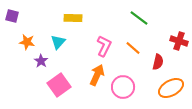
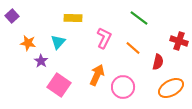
purple square: rotated 32 degrees clockwise
orange star: moved 1 px right, 1 px down
pink L-shape: moved 8 px up
pink square: rotated 20 degrees counterclockwise
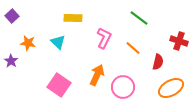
cyan triangle: rotated 28 degrees counterclockwise
purple star: moved 30 px left
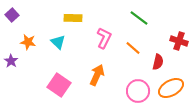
purple square: moved 1 px up
orange star: moved 1 px up
pink circle: moved 15 px right, 4 px down
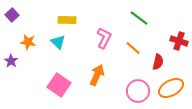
yellow rectangle: moved 6 px left, 2 px down
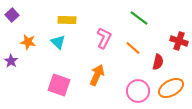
pink square: rotated 15 degrees counterclockwise
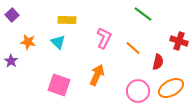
green line: moved 4 px right, 4 px up
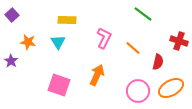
cyan triangle: rotated 14 degrees clockwise
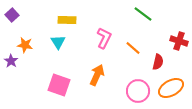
orange star: moved 3 px left, 3 px down
